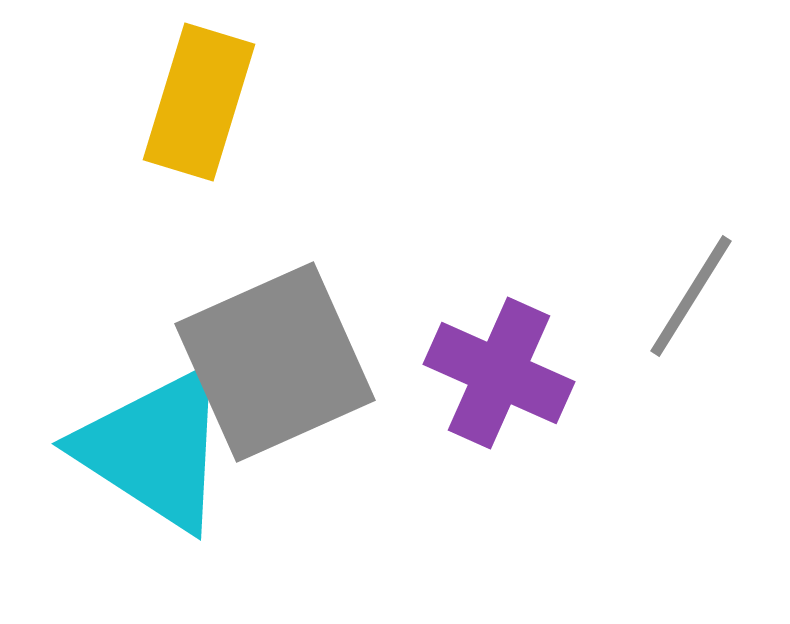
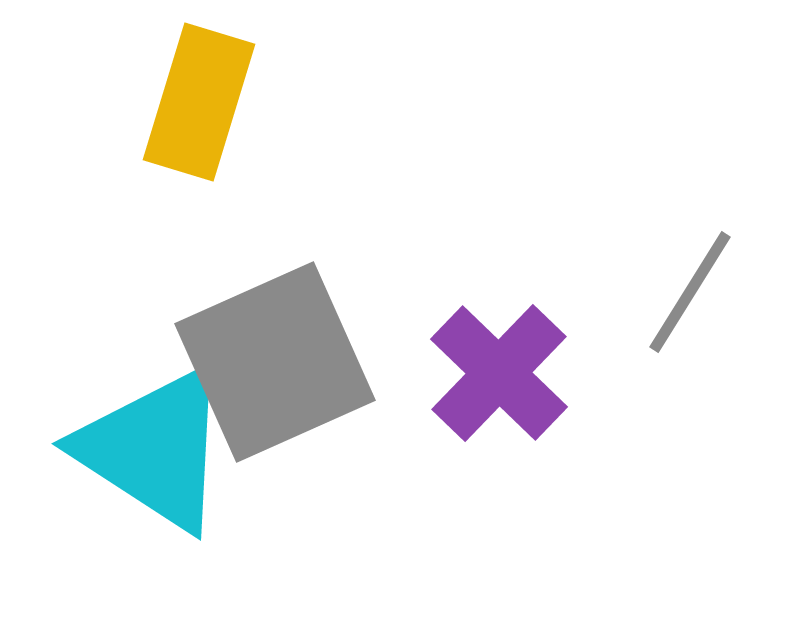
gray line: moved 1 px left, 4 px up
purple cross: rotated 20 degrees clockwise
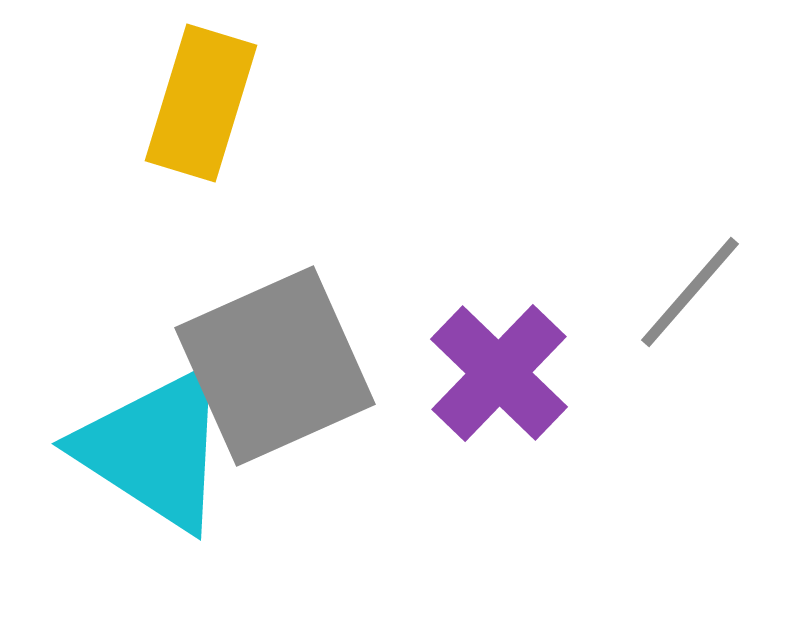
yellow rectangle: moved 2 px right, 1 px down
gray line: rotated 9 degrees clockwise
gray square: moved 4 px down
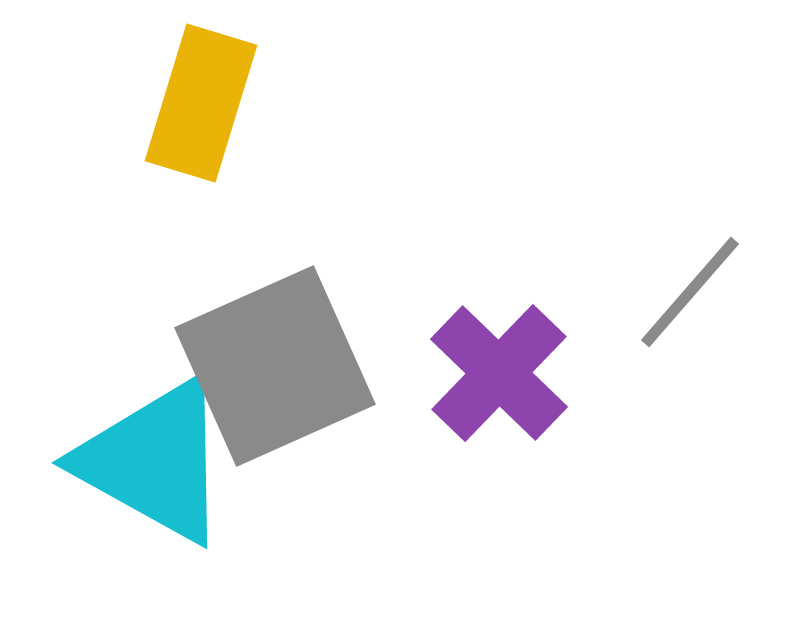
cyan triangle: moved 12 px down; rotated 4 degrees counterclockwise
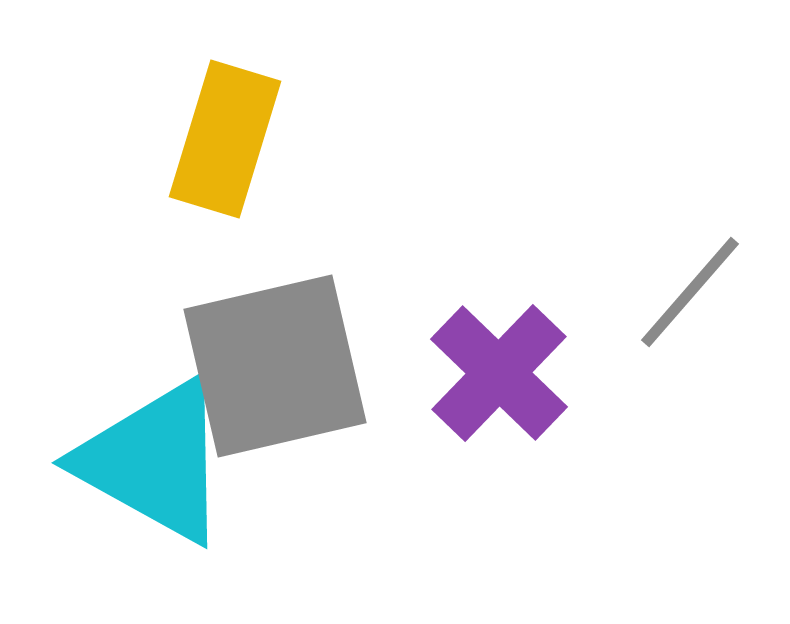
yellow rectangle: moved 24 px right, 36 px down
gray square: rotated 11 degrees clockwise
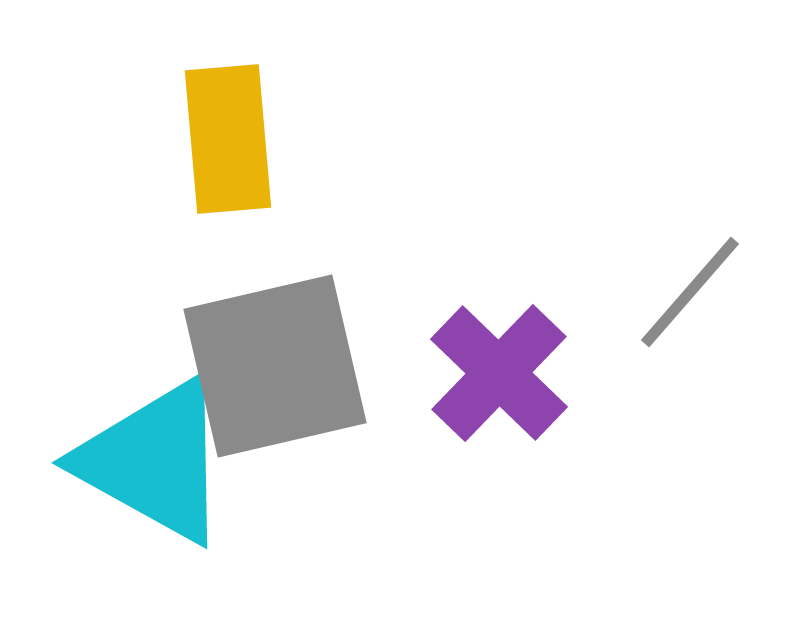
yellow rectangle: moved 3 px right; rotated 22 degrees counterclockwise
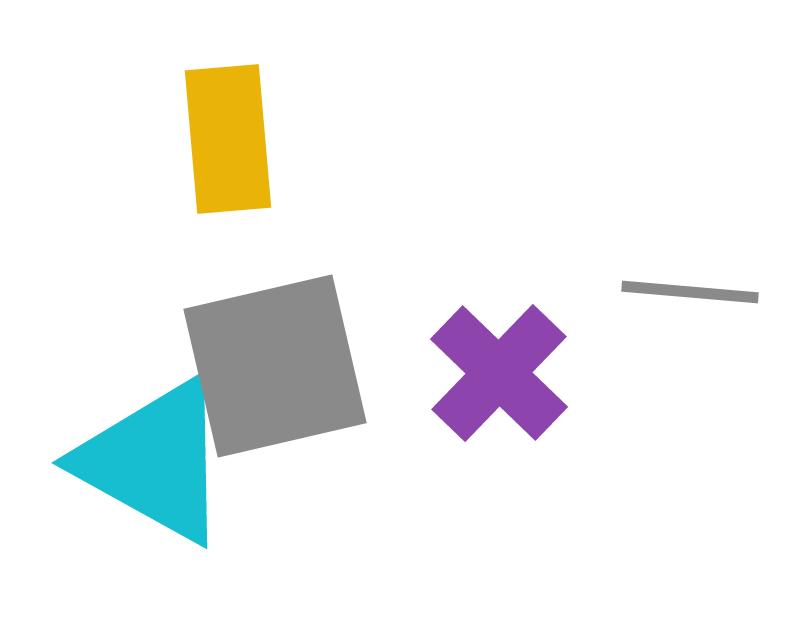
gray line: rotated 54 degrees clockwise
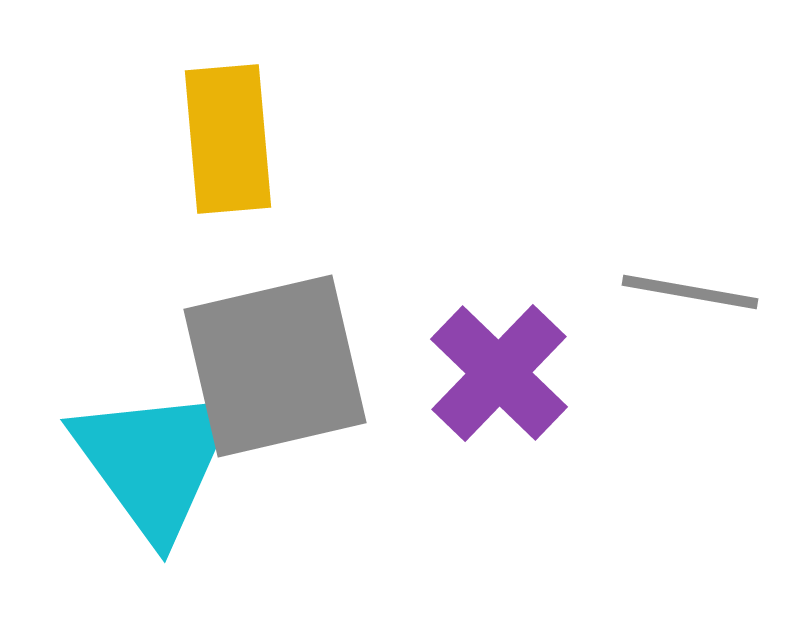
gray line: rotated 5 degrees clockwise
cyan triangle: rotated 25 degrees clockwise
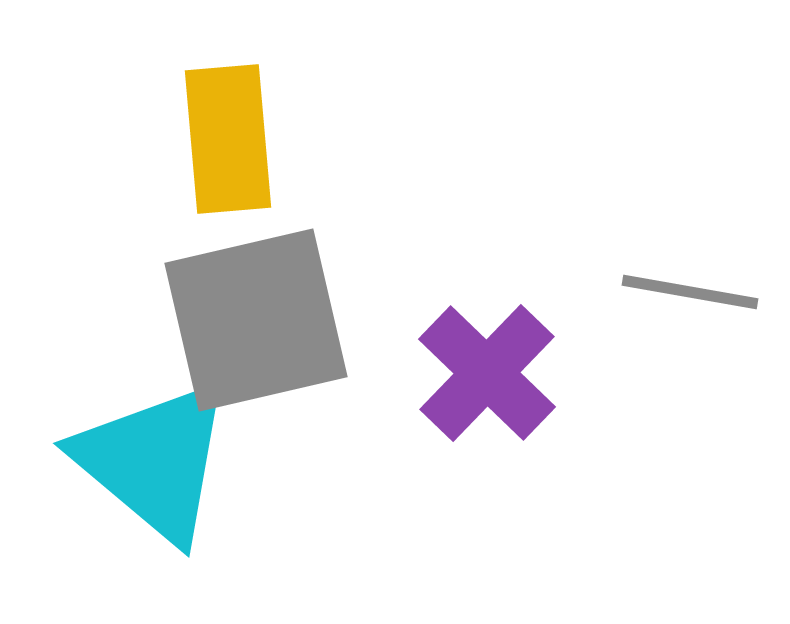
gray square: moved 19 px left, 46 px up
purple cross: moved 12 px left
cyan triangle: rotated 14 degrees counterclockwise
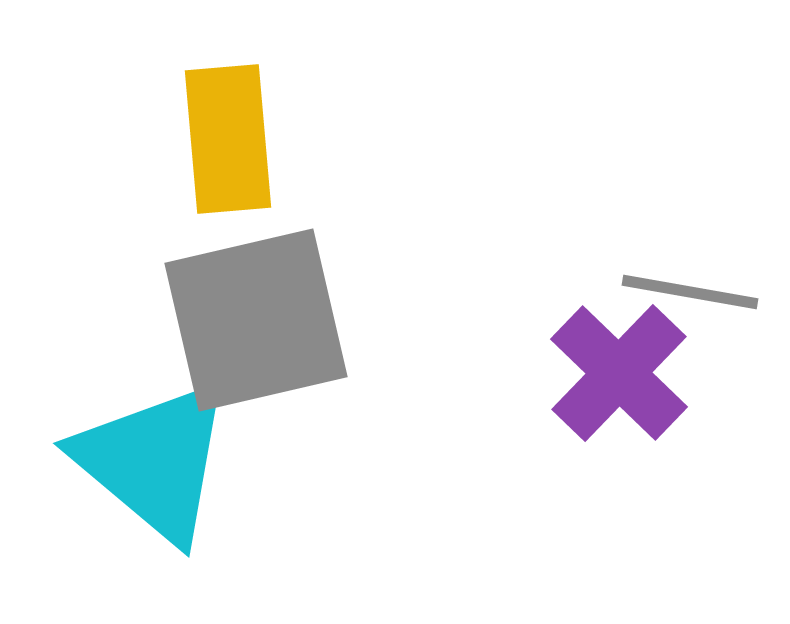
purple cross: moved 132 px right
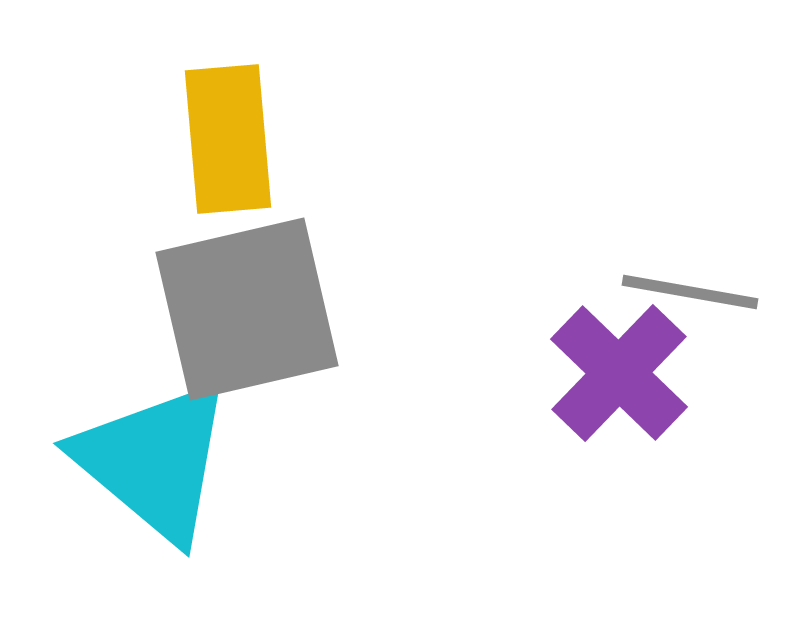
gray square: moved 9 px left, 11 px up
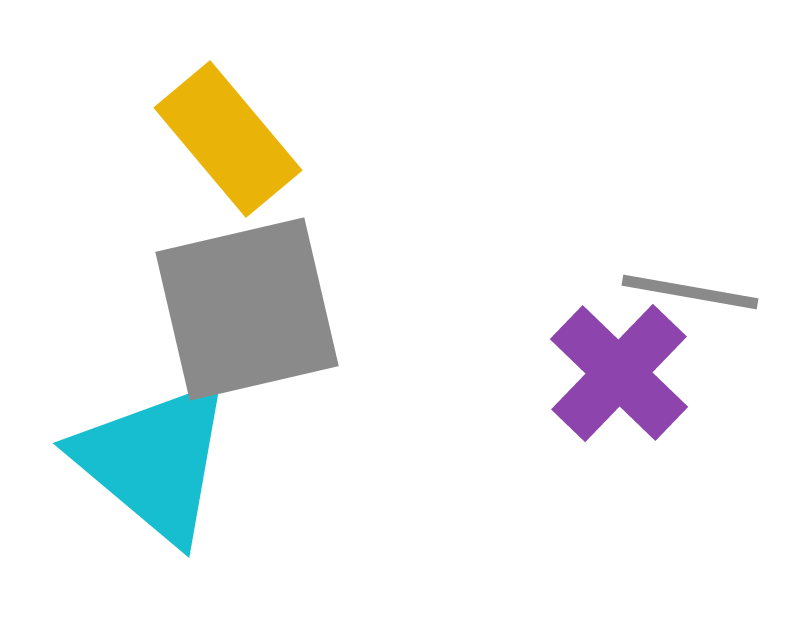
yellow rectangle: rotated 35 degrees counterclockwise
